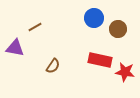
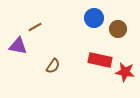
purple triangle: moved 3 px right, 2 px up
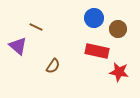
brown line: moved 1 px right; rotated 56 degrees clockwise
purple triangle: rotated 30 degrees clockwise
red rectangle: moved 3 px left, 9 px up
red star: moved 6 px left
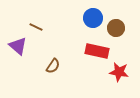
blue circle: moved 1 px left
brown circle: moved 2 px left, 1 px up
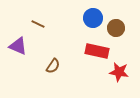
brown line: moved 2 px right, 3 px up
purple triangle: rotated 18 degrees counterclockwise
